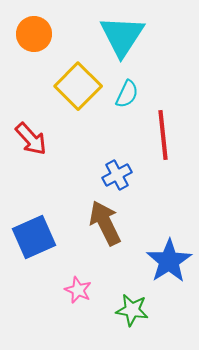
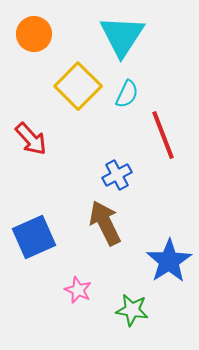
red line: rotated 15 degrees counterclockwise
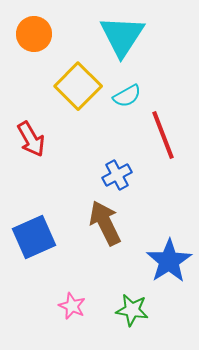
cyan semicircle: moved 2 px down; rotated 36 degrees clockwise
red arrow: rotated 12 degrees clockwise
pink star: moved 6 px left, 16 px down
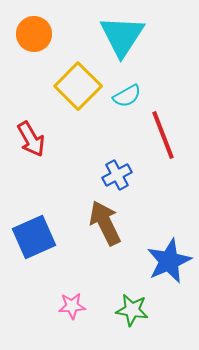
blue star: rotated 9 degrees clockwise
pink star: rotated 28 degrees counterclockwise
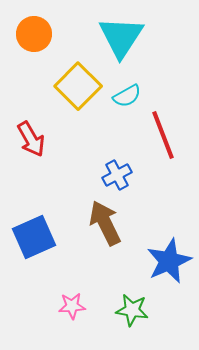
cyan triangle: moved 1 px left, 1 px down
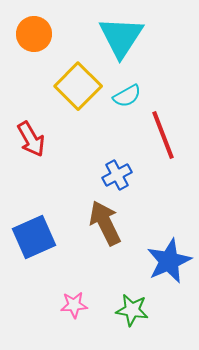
pink star: moved 2 px right, 1 px up
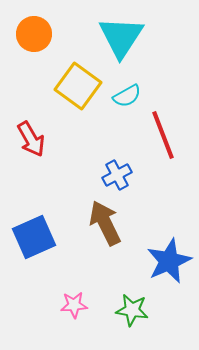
yellow square: rotated 9 degrees counterclockwise
